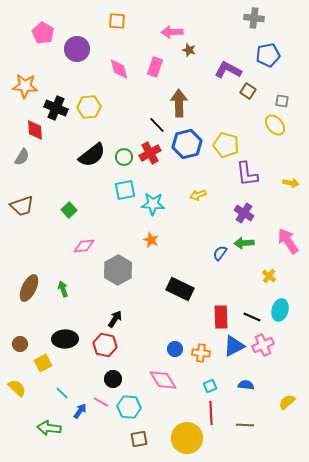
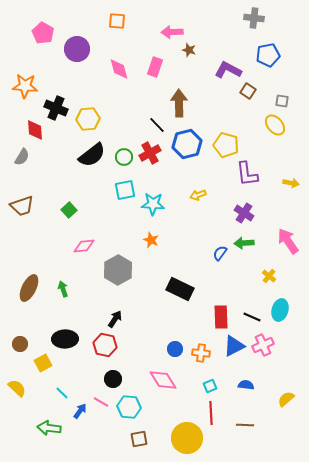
yellow hexagon at (89, 107): moved 1 px left, 12 px down
yellow semicircle at (287, 402): moved 1 px left, 3 px up
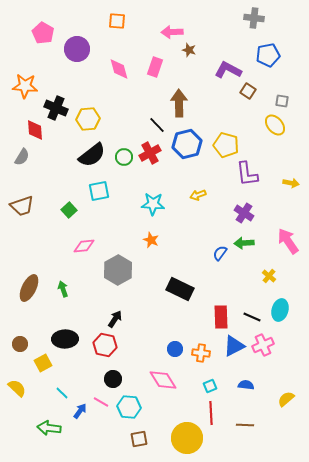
cyan square at (125, 190): moved 26 px left, 1 px down
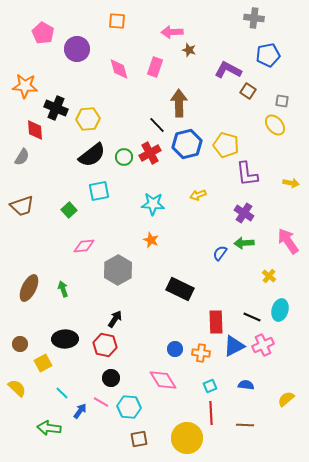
red rectangle at (221, 317): moved 5 px left, 5 px down
black circle at (113, 379): moved 2 px left, 1 px up
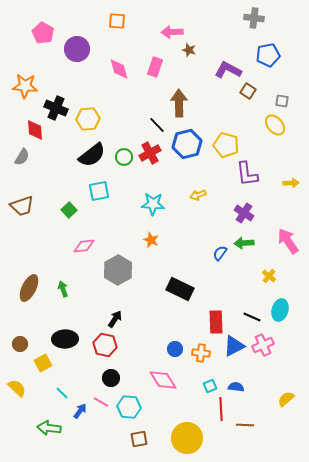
yellow arrow at (291, 183): rotated 14 degrees counterclockwise
blue semicircle at (246, 385): moved 10 px left, 2 px down
red line at (211, 413): moved 10 px right, 4 px up
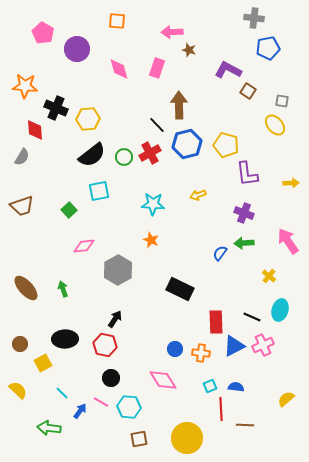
blue pentagon at (268, 55): moved 7 px up
pink rectangle at (155, 67): moved 2 px right, 1 px down
brown arrow at (179, 103): moved 2 px down
purple cross at (244, 213): rotated 12 degrees counterclockwise
brown ellipse at (29, 288): moved 3 px left; rotated 68 degrees counterclockwise
yellow semicircle at (17, 388): moved 1 px right, 2 px down
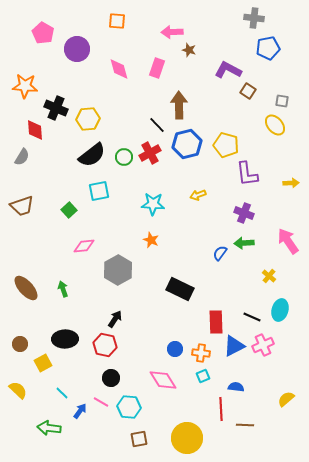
cyan square at (210, 386): moved 7 px left, 10 px up
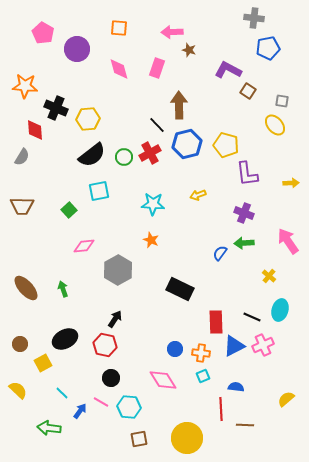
orange square at (117, 21): moved 2 px right, 7 px down
brown trapezoid at (22, 206): rotated 20 degrees clockwise
black ellipse at (65, 339): rotated 25 degrees counterclockwise
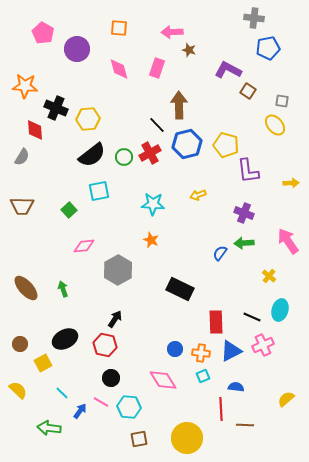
purple L-shape at (247, 174): moved 1 px right, 3 px up
blue triangle at (234, 346): moved 3 px left, 5 px down
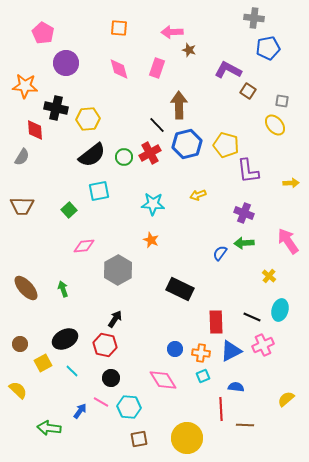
purple circle at (77, 49): moved 11 px left, 14 px down
black cross at (56, 108): rotated 10 degrees counterclockwise
cyan line at (62, 393): moved 10 px right, 22 px up
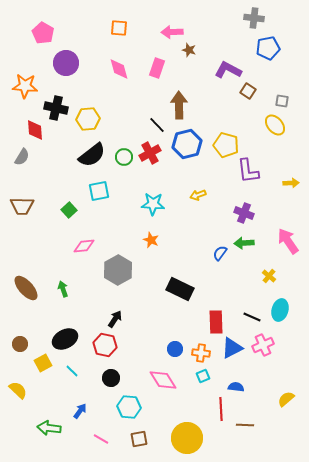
blue triangle at (231, 351): moved 1 px right, 3 px up
pink line at (101, 402): moved 37 px down
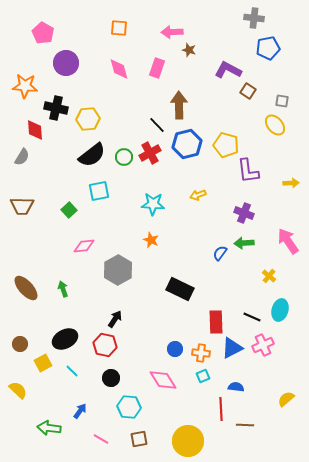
yellow circle at (187, 438): moved 1 px right, 3 px down
